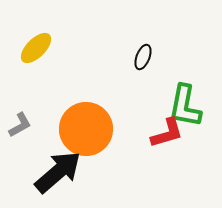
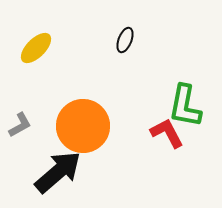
black ellipse: moved 18 px left, 17 px up
orange circle: moved 3 px left, 3 px up
red L-shape: rotated 102 degrees counterclockwise
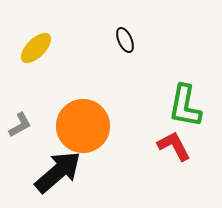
black ellipse: rotated 45 degrees counterclockwise
red L-shape: moved 7 px right, 13 px down
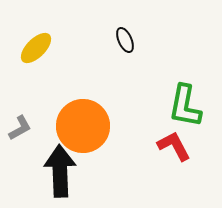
gray L-shape: moved 3 px down
black arrow: moved 2 px right, 1 px up; rotated 51 degrees counterclockwise
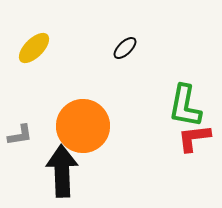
black ellipse: moved 8 px down; rotated 70 degrees clockwise
yellow ellipse: moved 2 px left
gray L-shape: moved 7 px down; rotated 20 degrees clockwise
red L-shape: moved 20 px right, 8 px up; rotated 69 degrees counterclockwise
black arrow: moved 2 px right
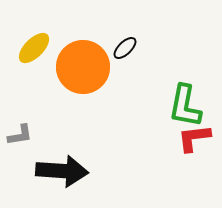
orange circle: moved 59 px up
black arrow: rotated 96 degrees clockwise
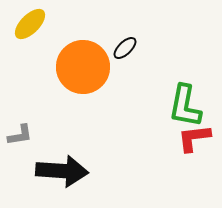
yellow ellipse: moved 4 px left, 24 px up
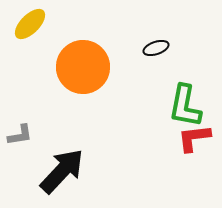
black ellipse: moved 31 px right; rotated 25 degrees clockwise
black arrow: rotated 51 degrees counterclockwise
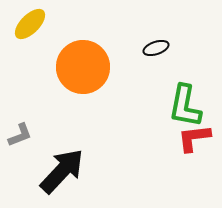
gray L-shape: rotated 12 degrees counterclockwise
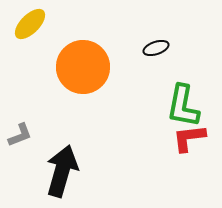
green L-shape: moved 2 px left
red L-shape: moved 5 px left
black arrow: rotated 27 degrees counterclockwise
